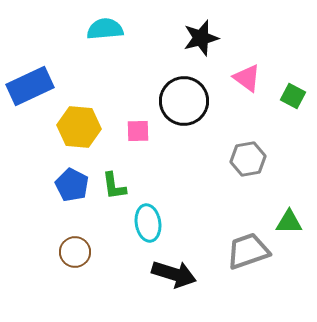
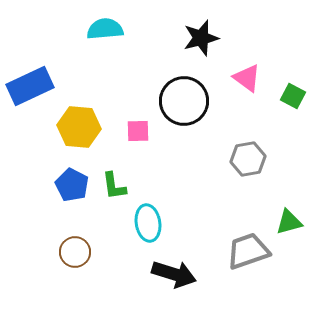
green triangle: rotated 16 degrees counterclockwise
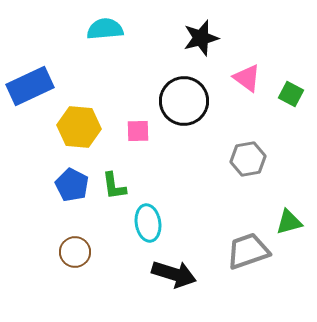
green square: moved 2 px left, 2 px up
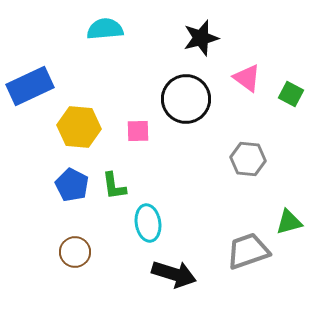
black circle: moved 2 px right, 2 px up
gray hexagon: rotated 16 degrees clockwise
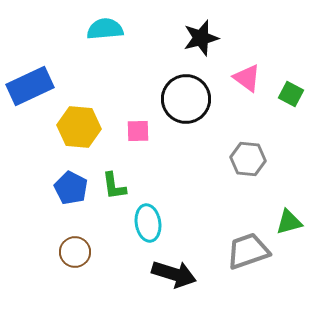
blue pentagon: moved 1 px left, 3 px down
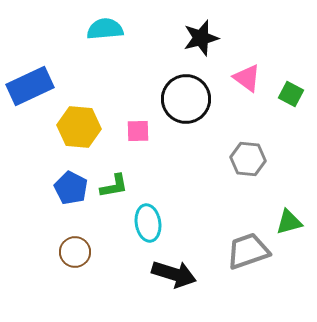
green L-shape: rotated 92 degrees counterclockwise
